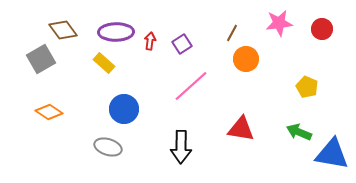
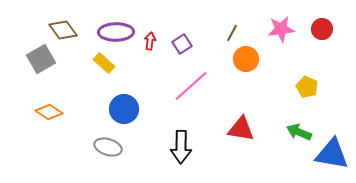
pink star: moved 2 px right, 6 px down
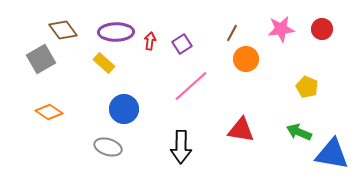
red triangle: moved 1 px down
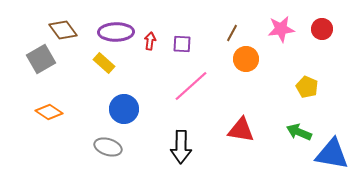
purple square: rotated 36 degrees clockwise
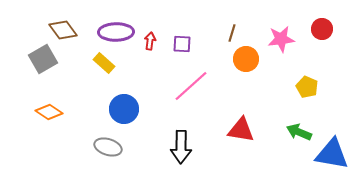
pink star: moved 10 px down
brown line: rotated 12 degrees counterclockwise
gray square: moved 2 px right
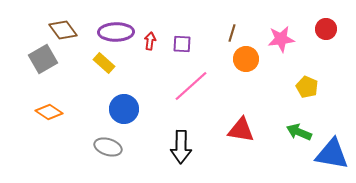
red circle: moved 4 px right
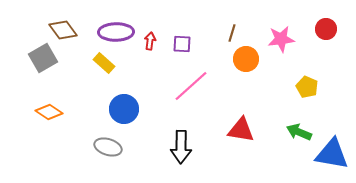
gray square: moved 1 px up
